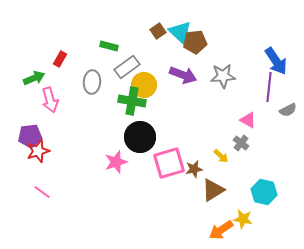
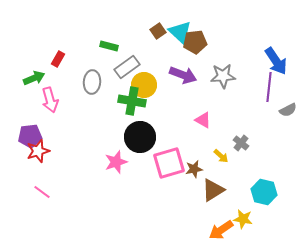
red rectangle: moved 2 px left
pink triangle: moved 45 px left
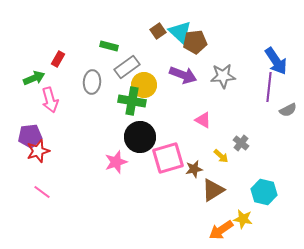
pink square: moved 1 px left, 5 px up
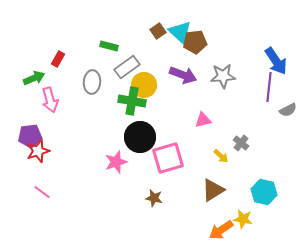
pink triangle: rotated 42 degrees counterclockwise
brown star: moved 40 px left, 29 px down; rotated 24 degrees clockwise
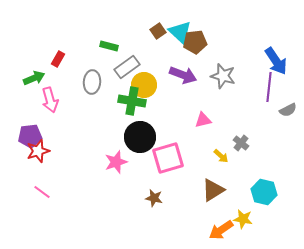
gray star: rotated 20 degrees clockwise
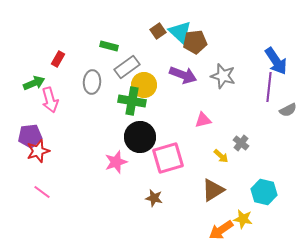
green arrow: moved 5 px down
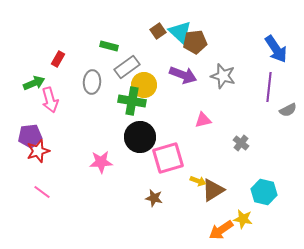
blue arrow: moved 12 px up
yellow arrow: moved 23 px left, 25 px down; rotated 21 degrees counterclockwise
pink star: moved 15 px left; rotated 15 degrees clockwise
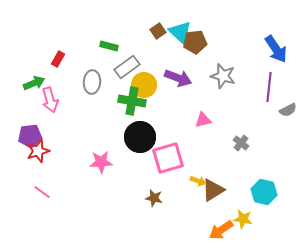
purple arrow: moved 5 px left, 3 px down
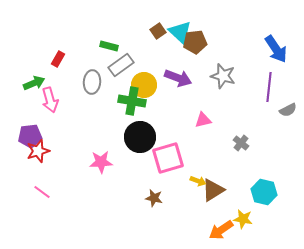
gray rectangle: moved 6 px left, 2 px up
